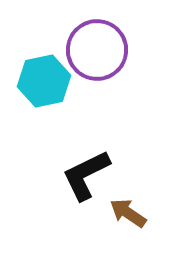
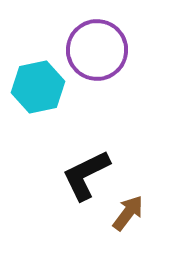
cyan hexagon: moved 6 px left, 6 px down
brown arrow: rotated 93 degrees clockwise
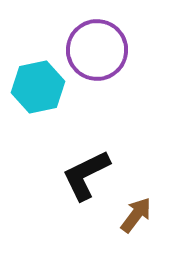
brown arrow: moved 8 px right, 2 px down
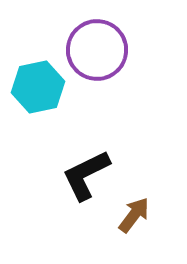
brown arrow: moved 2 px left
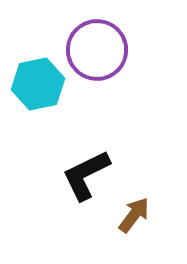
cyan hexagon: moved 3 px up
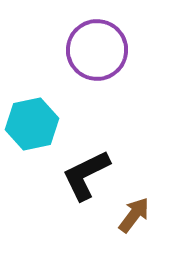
cyan hexagon: moved 6 px left, 40 px down
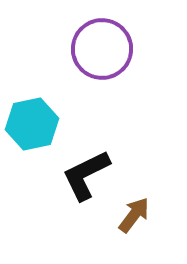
purple circle: moved 5 px right, 1 px up
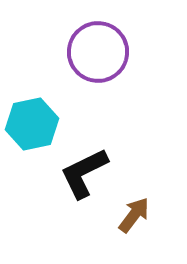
purple circle: moved 4 px left, 3 px down
black L-shape: moved 2 px left, 2 px up
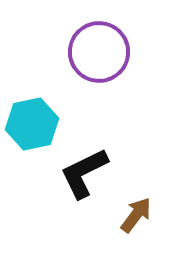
purple circle: moved 1 px right
brown arrow: moved 2 px right
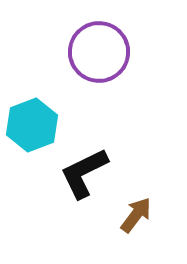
cyan hexagon: moved 1 px down; rotated 9 degrees counterclockwise
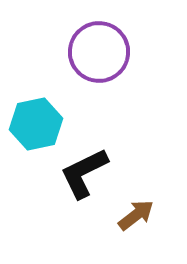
cyan hexagon: moved 4 px right, 1 px up; rotated 9 degrees clockwise
brown arrow: rotated 15 degrees clockwise
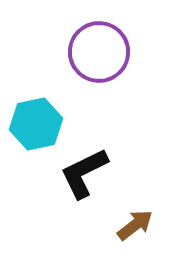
brown arrow: moved 1 px left, 10 px down
